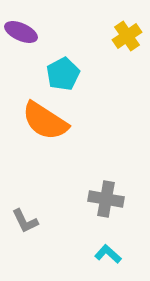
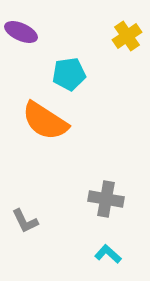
cyan pentagon: moved 6 px right; rotated 20 degrees clockwise
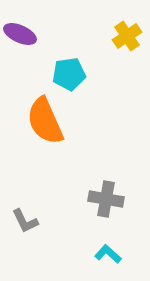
purple ellipse: moved 1 px left, 2 px down
orange semicircle: rotated 33 degrees clockwise
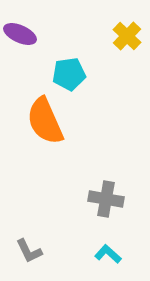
yellow cross: rotated 12 degrees counterclockwise
gray L-shape: moved 4 px right, 30 px down
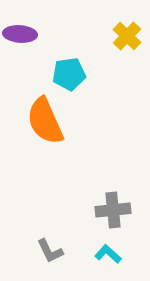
purple ellipse: rotated 20 degrees counterclockwise
gray cross: moved 7 px right, 11 px down; rotated 16 degrees counterclockwise
gray L-shape: moved 21 px right
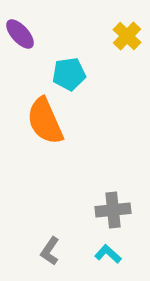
purple ellipse: rotated 44 degrees clockwise
gray L-shape: rotated 60 degrees clockwise
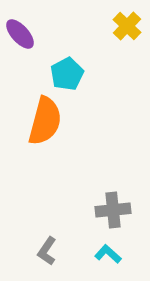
yellow cross: moved 10 px up
cyan pentagon: moved 2 px left; rotated 20 degrees counterclockwise
orange semicircle: rotated 141 degrees counterclockwise
gray L-shape: moved 3 px left
